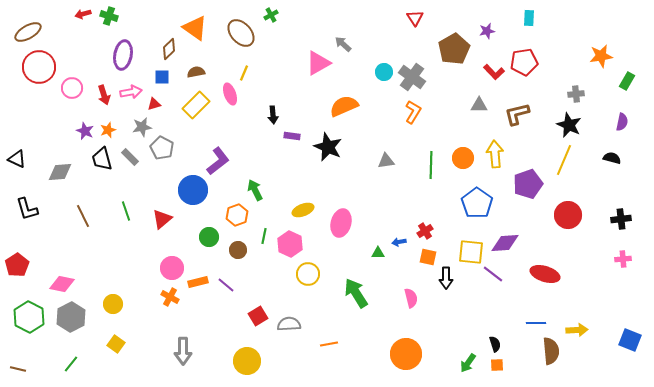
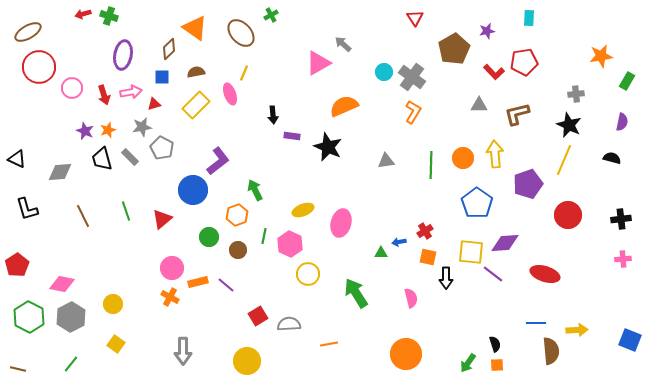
green triangle at (378, 253): moved 3 px right
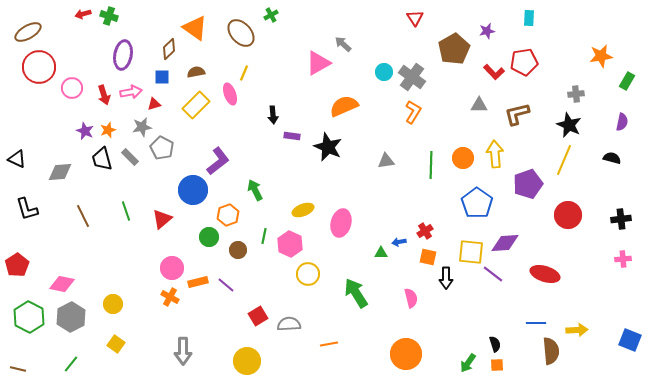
orange hexagon at (237, 215): moved 9 px left
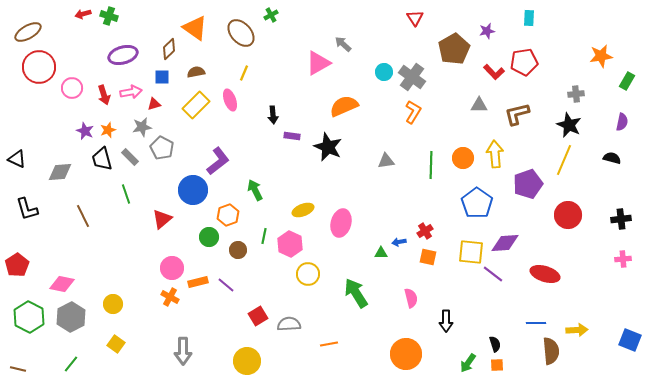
purple ellipse at (123, 55): rotated 64 degrees clockwise
pink ellipse at (230, 94): moved 6 px down
green line at (126, 211): moved 17 px up
black arrow at (446, 278): moved 43 px down
